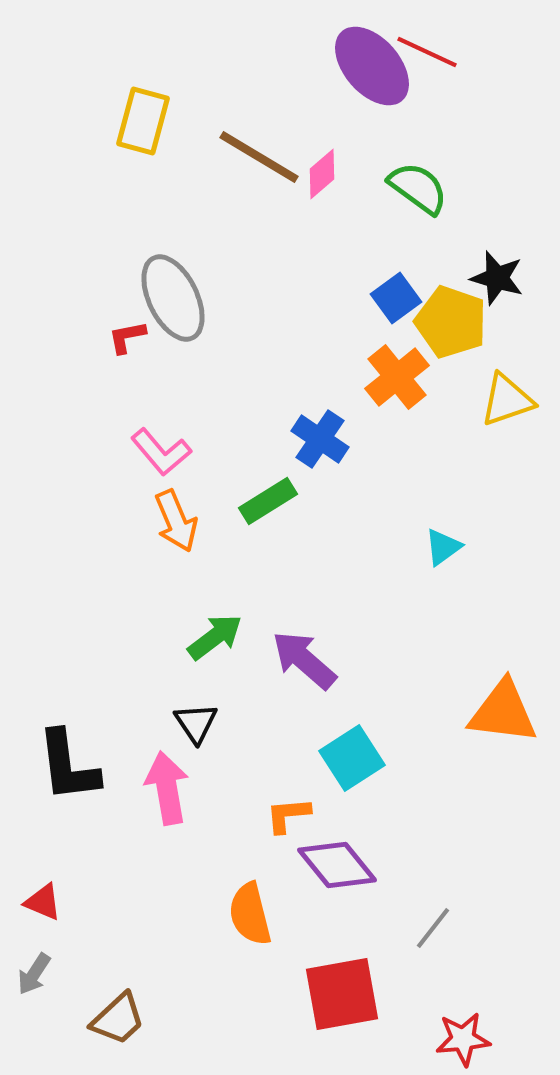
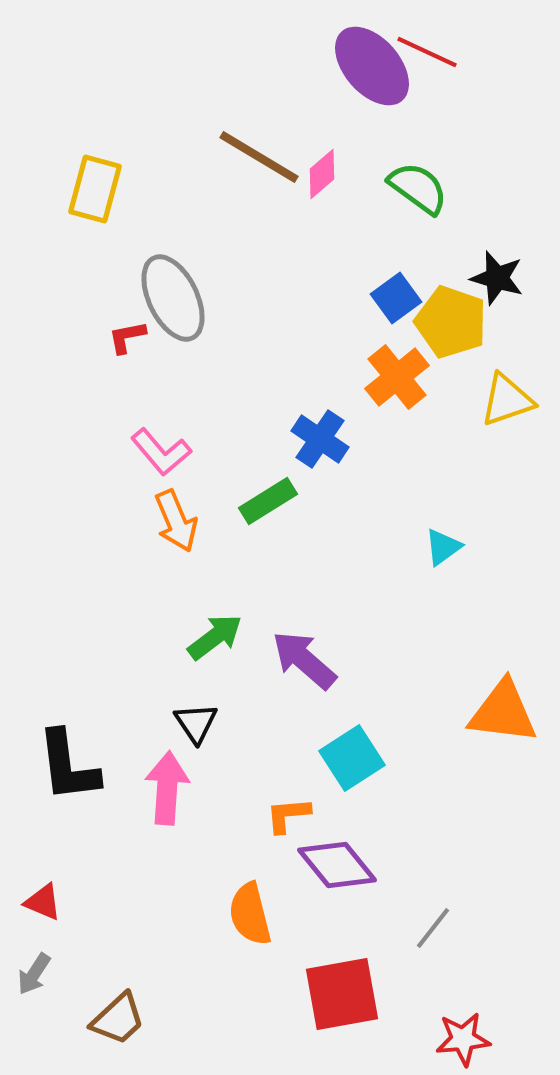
yellow rectangle: moved 48 px left, 68 px down
pink arrow: rotated 14 degrees clockwise
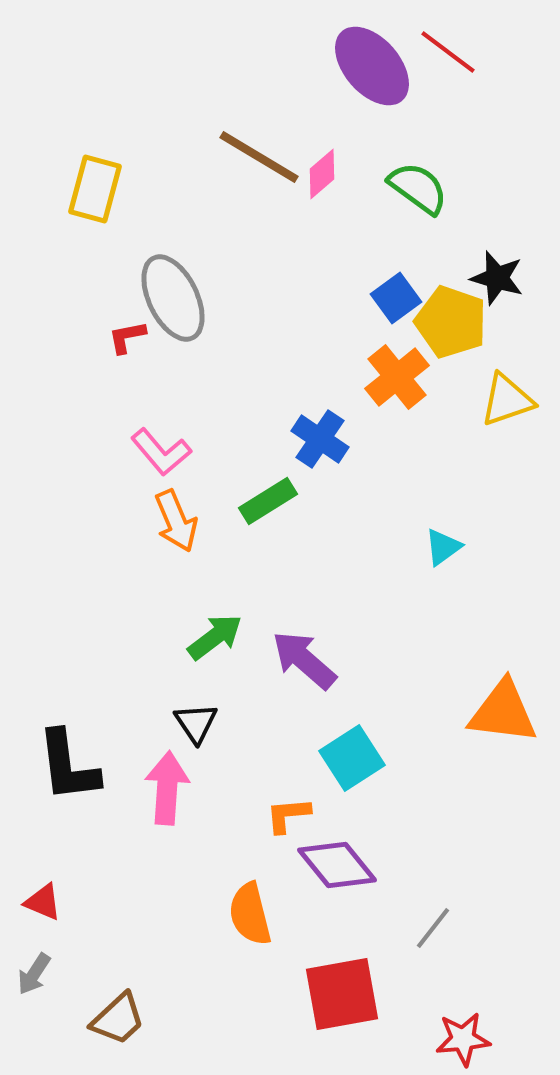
red line: moved 21 px right; rotated 12 degrees clockwise
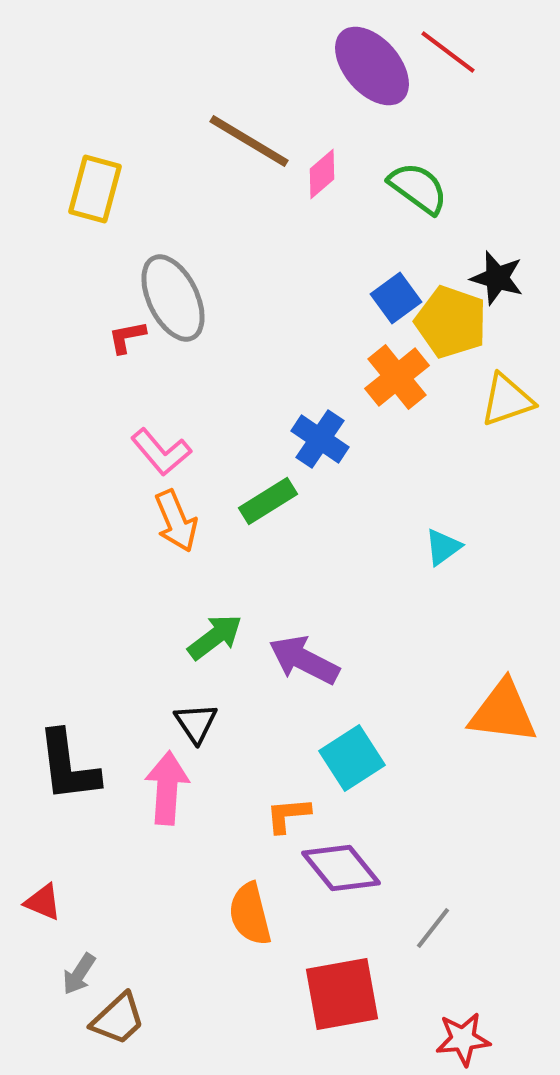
brown line: moved 10 px left, 16 px up
purple arrow: rotated 14 degrees counterclockwise
purple diamond: moved 4 px right, 3 px down
gray arrow: moved 45 px right
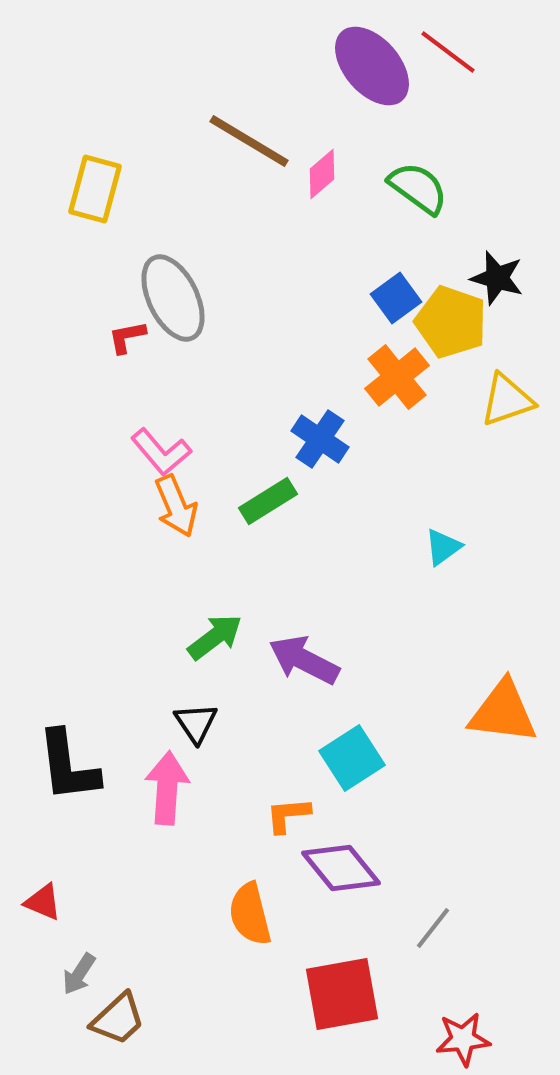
orange arrow: moved 15 px up
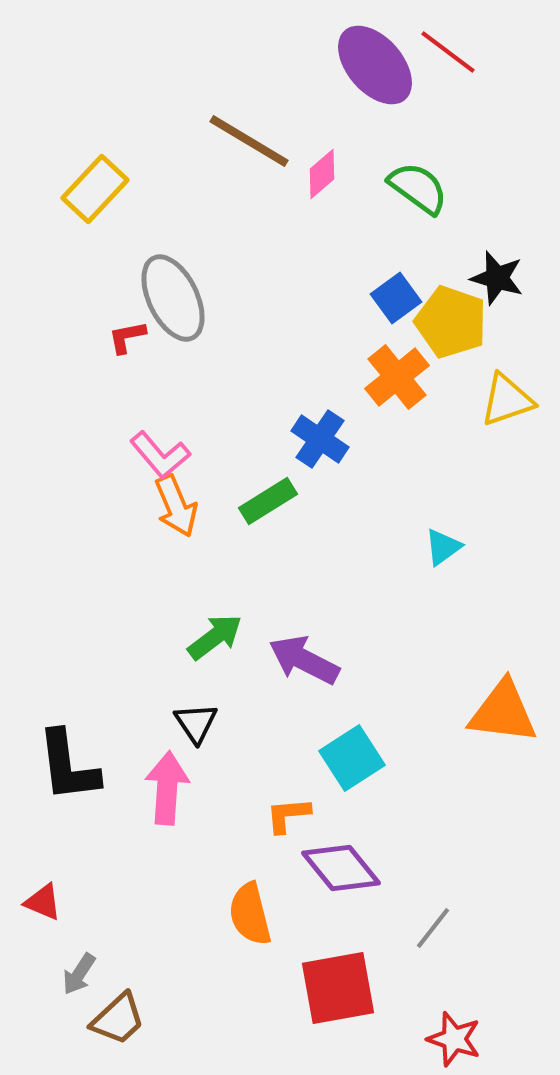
purple ellipse: moved 3 px right, 1 px up
yellow rectangle: rotated 28 degrees clockwise
pink L-shape: moved 1 px left, 3 px down
red square: moved 4 px left, 6 px up
red star: moved 9 px left; rotated 24 degrees clockwise
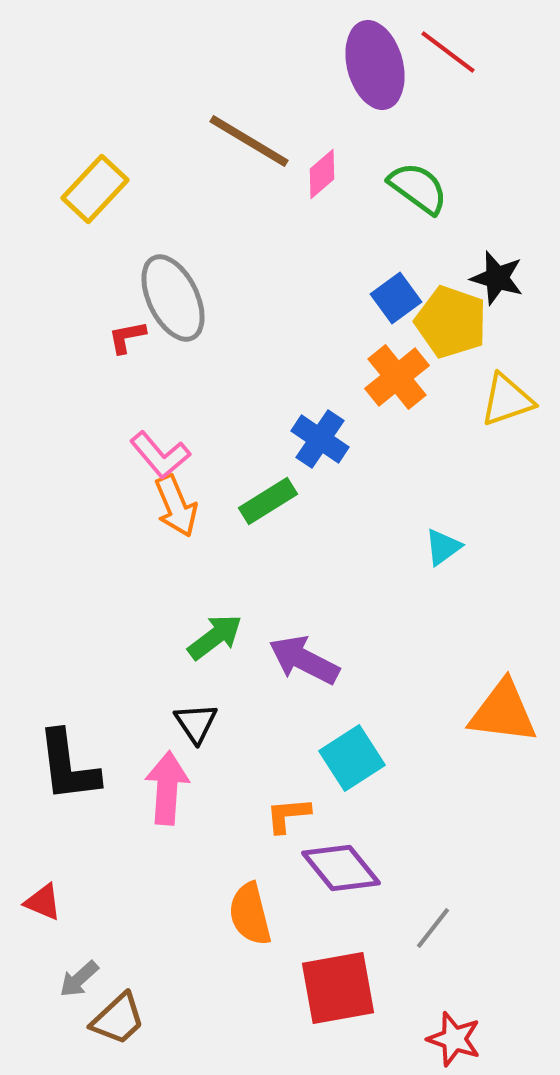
purple ellipse: rotated 26 degrees clockwise
gray arrow: moved 5 px down; rotated 15 degrees clockwise
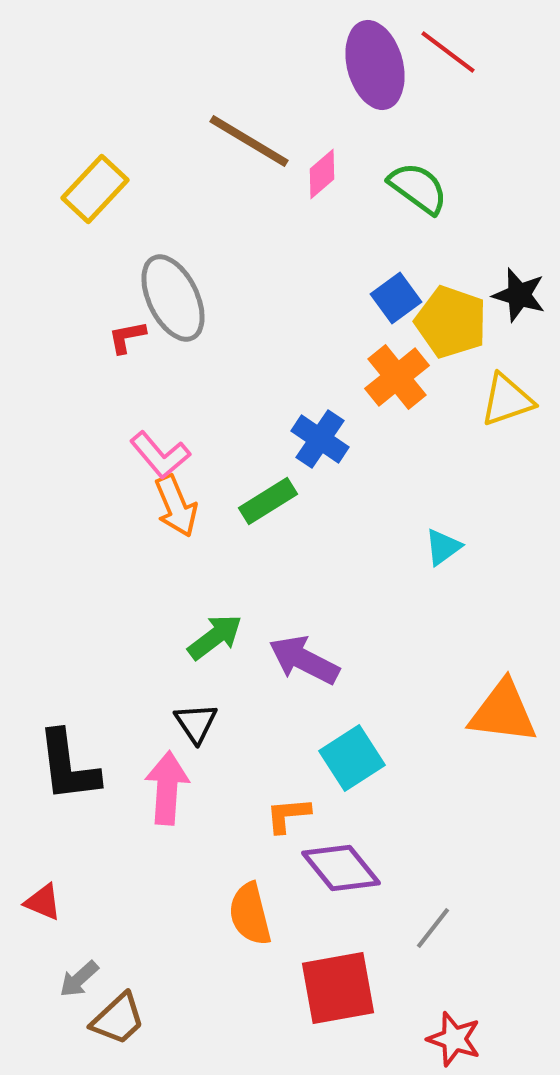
black star: moved 22 px right, 17 px down
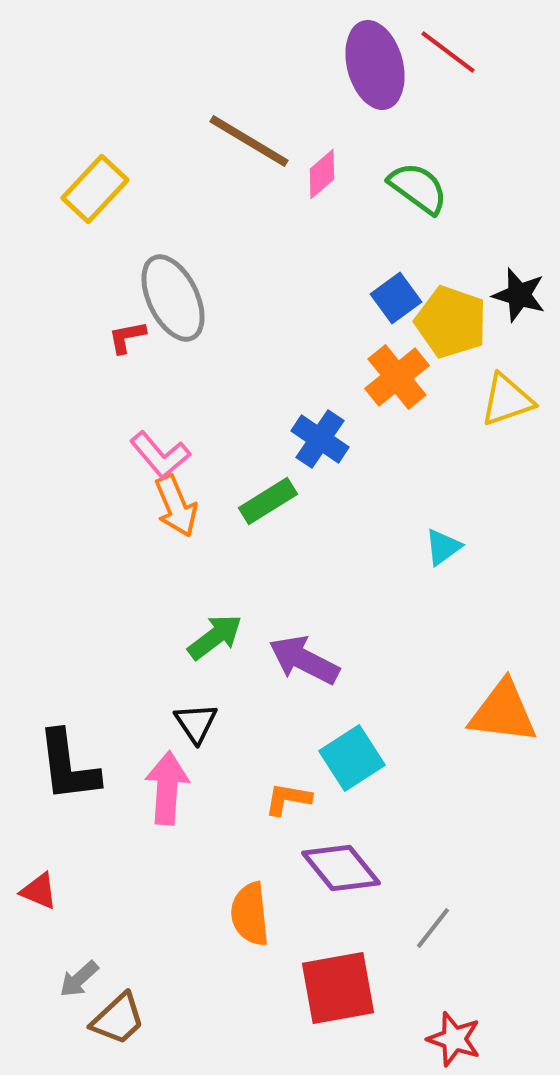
orange L-shape: moved 16 px up; rotated 15 degrees clockwise
red triangle: moved 4 px left, 11 px up
orange semicircle: rotated 8 degrees clockwise
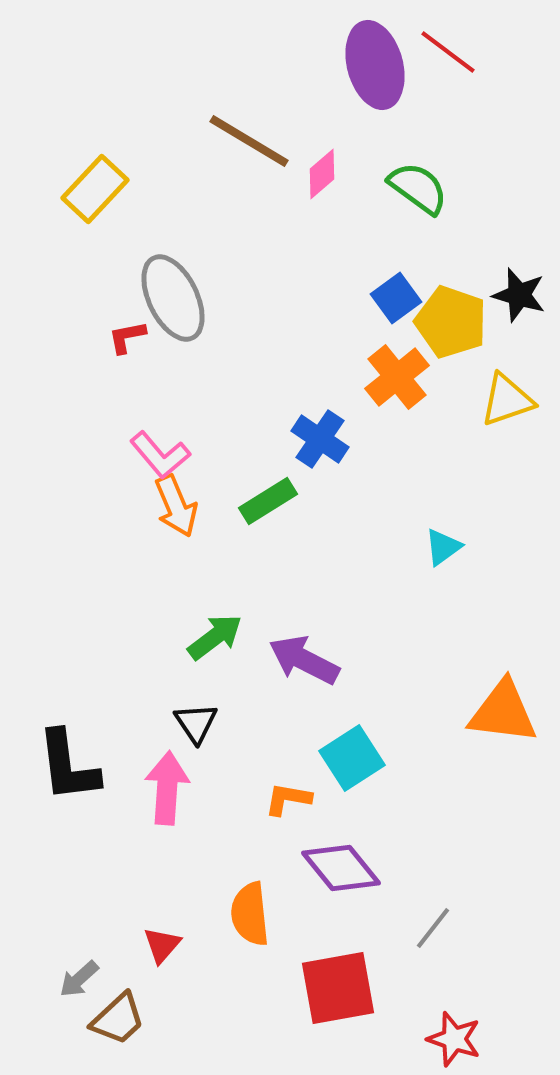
red triangle: moved 123 px right, 54 px down; rotated 48 degrees clockwise
